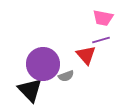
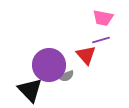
purple circle: moved 6 px right, 1 px down
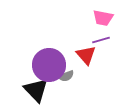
black triangle: moved 6 px right
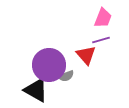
pink trapezoid: rotated 80 degrees counterclockwise
black triangle: rotated 16 degrees counterclockwise
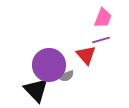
black triangle: rotated 16 degrees clockwise
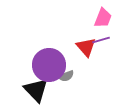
red triangle: moved 8 px up
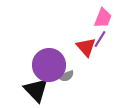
purple line: moved 1 px left, 1 px up; rotated 42 degrees counterclockwise
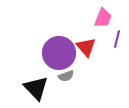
purple line: moved 17 px right; rotated 18 degrees counterclockwise
purple circle: moved 10 px right, 12 px up
black triangle: moved 2 px up
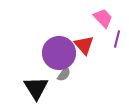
pink trapezoid: rotated 65 degrees counterclockwise
red triangle: moved 2 px left, 2 px up
gray semicircle: moved 2 px left, 2 px up; rotated 35 degrees counterclockwise
black triangle: rotated 12 degrees clockwise
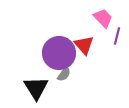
purple line: moved 3 px up
